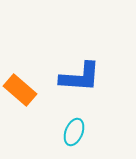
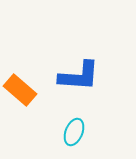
blue L-shape: moved 1 px left, 1 px up
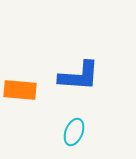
orange rectangle: rotated 36 degrees counterclockwise
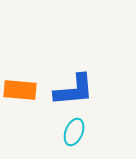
blue L-shape: moved 5 px left, 14 px down; rotated 9 degrees counterclockwise
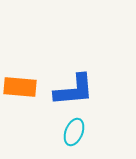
orange rectangle: moved 3 px up
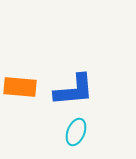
cyan ellipse: moved 2 px right
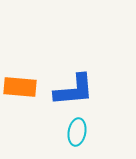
cyan ellipse: moved 1 px right; rotated 12 degrees counterclockwise
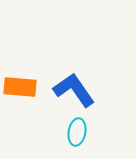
blue L-shape: rotated 120 degrees counterclockwise
